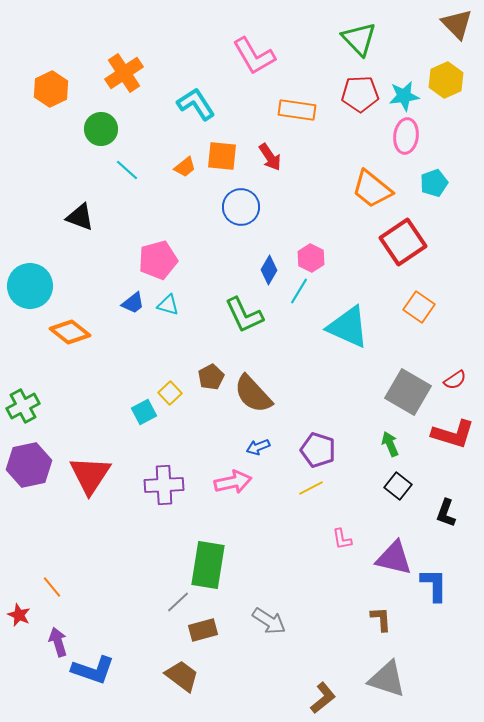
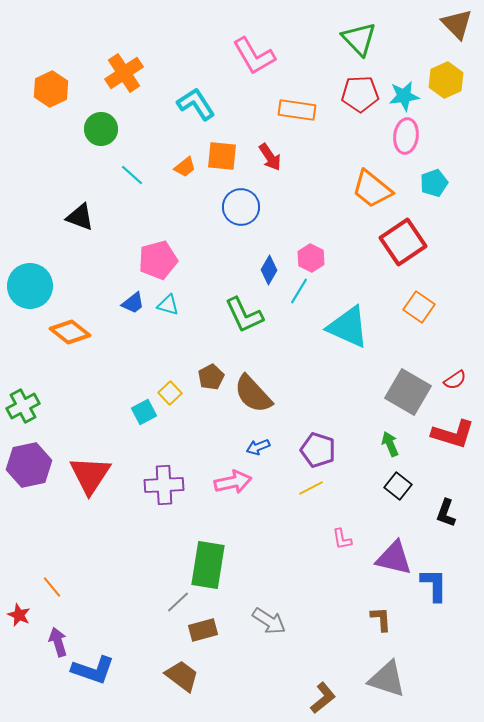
cyan line at (127, 170): moved 5 px right, 5 px down
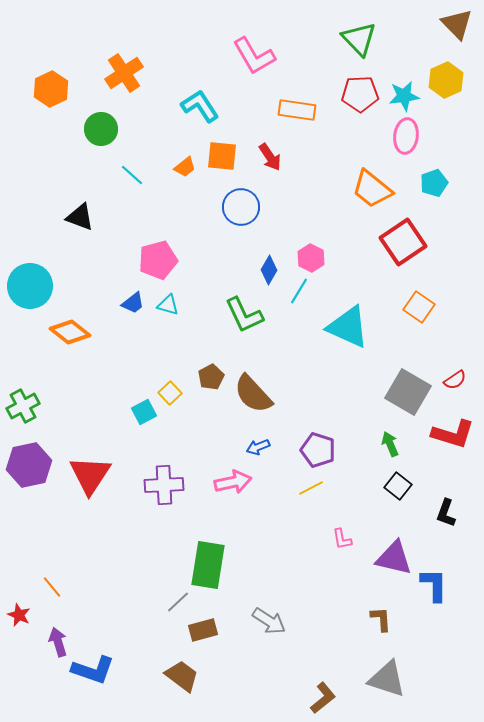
cyan L-shape at (196, 104): moved 4 px right, 2 px down
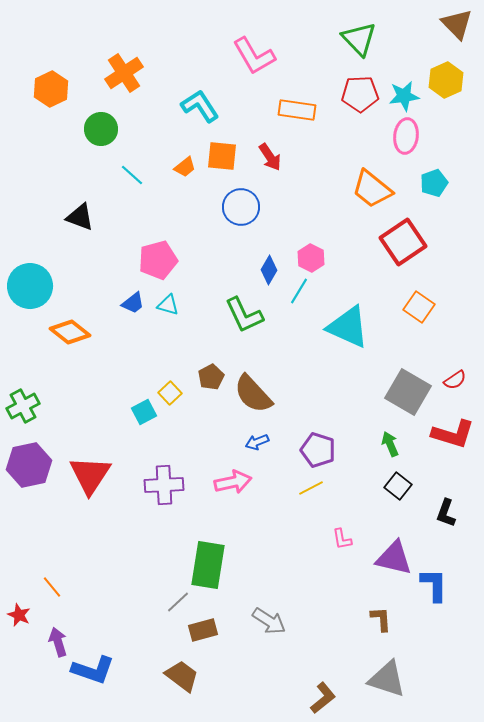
blue arrow at (258, 447): moved 1 px left, 5 px up
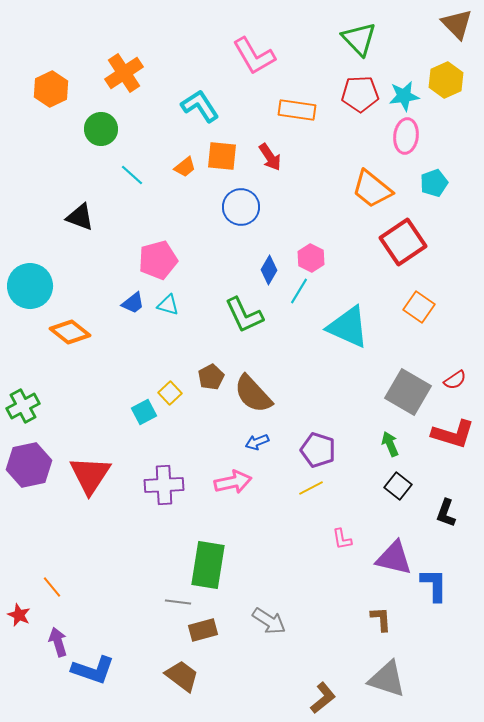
gray line at (178, 602): rotated 50 degrees clockwise
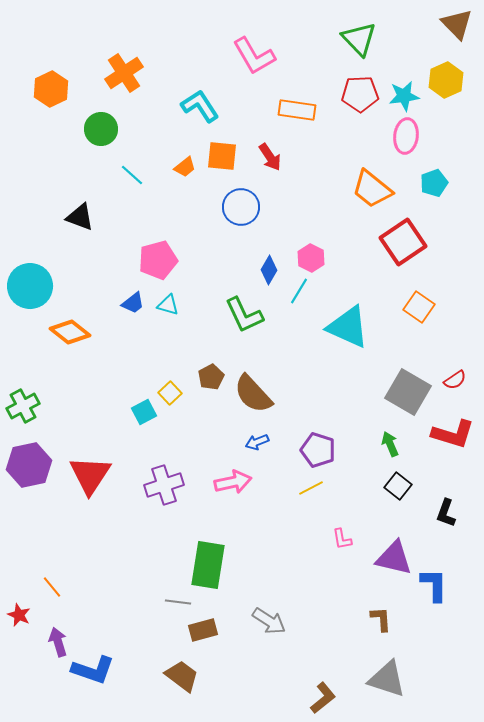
purple cross at (164, 485): rotated 15 degrees counterclockwise
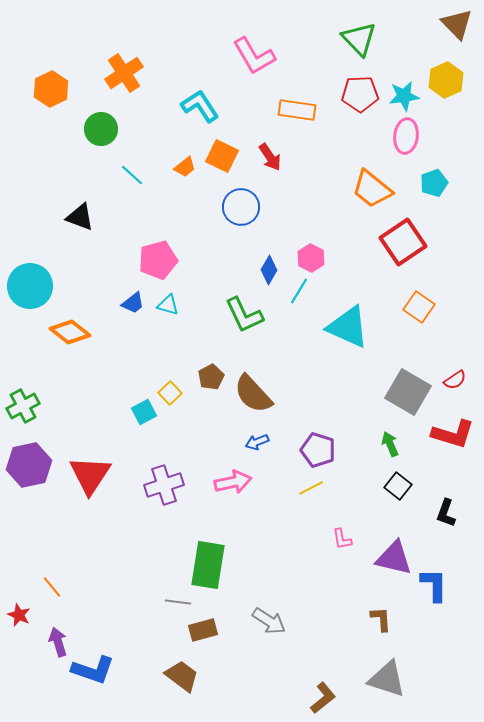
orange square at (222, 156): rotated 20 degrees clockwise
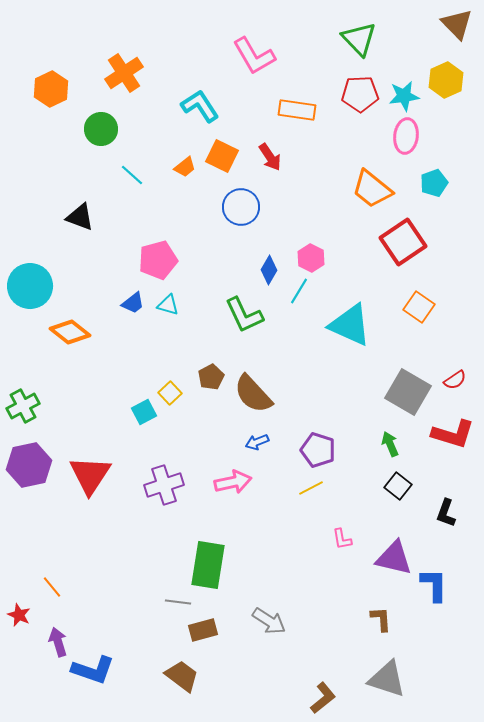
cyan triangle at (348, 327): moved 2 px right, 2 px up
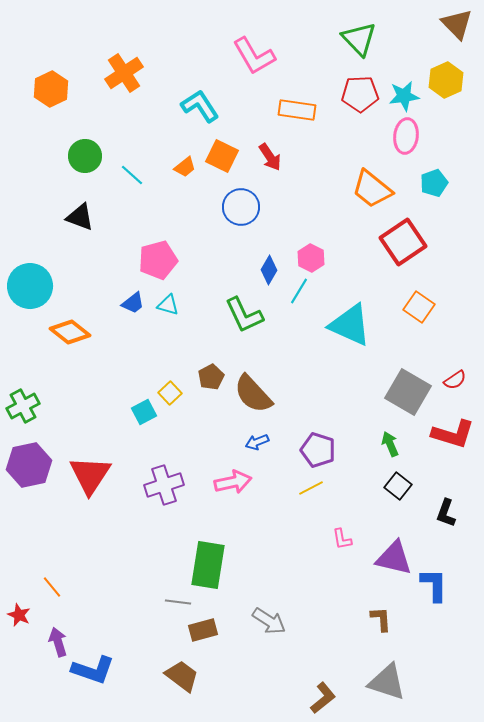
green circle at (101, 129): moved 16 px left, 27 px down
gray triangle at (387, 679): moved 3 px down
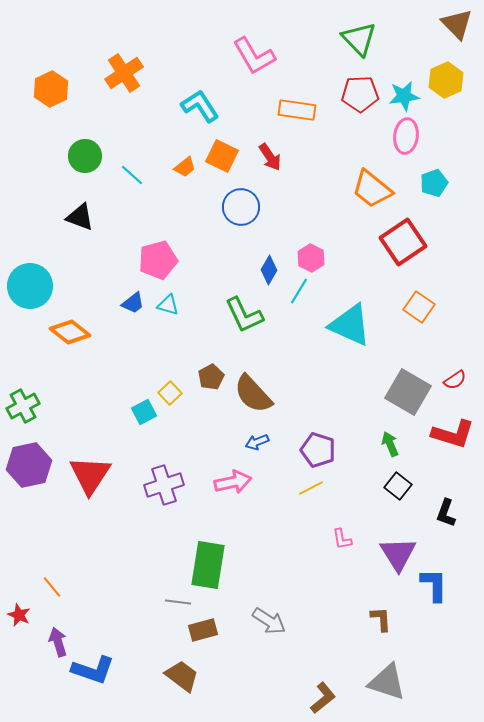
purple triangle at (394, 558): moved 4 px right, 4 px up; rotated 45 degrees clockwise
